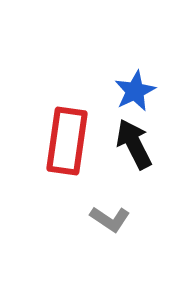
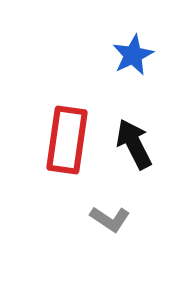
blue star: moved 2 px left, 36 px up
red rectangle: moved 1 px up
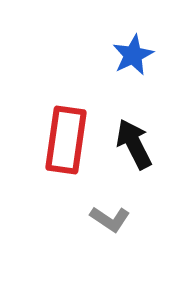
red rectangle: moved 1 px left
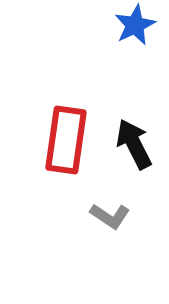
blue star: moved 2 px right, 30 px up
gray L-shape: moved 3 px up
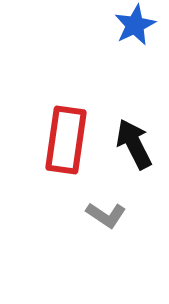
gray L-shape: moved 4 px left, 1 px up
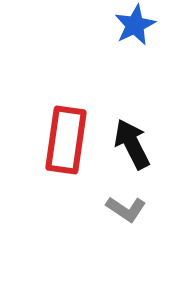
black arrow: moved 2 px left
gray L-shape: moved 20 px right, 6 px up
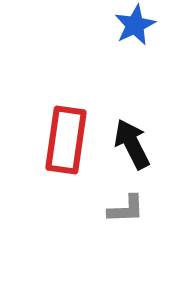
gray L-shape: rotated 36 degrees counterclockwise
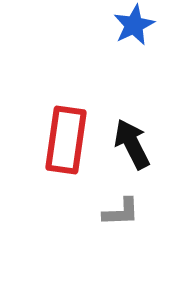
blue star: moved 1 px left
gray L-shape: moved 5 px left, 3 px down
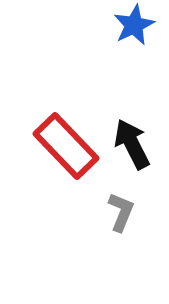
red rectangle: moved 6 px down; rotated 52 degrees counterclockwise
gray L-shape: rotated 66 degrees counterclockwise
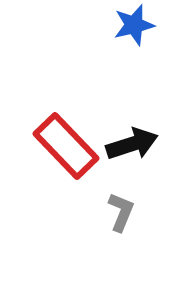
blue star: rotated 12 degrees clockwise
black arrow: rotated 99 degrees clockwise
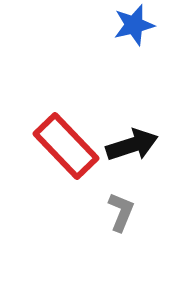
black arrow: moved 1 px down
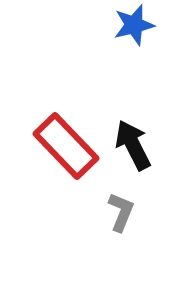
black arrow: moved 1 px right; rotated 99 degrees counterclockwise
